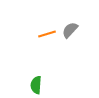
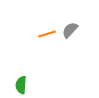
green semicircle: moved 15 px left
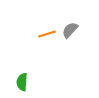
green semicircle: moved 1 px right, 3 px up
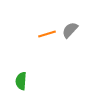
green semicircle: moved 1 px left, 1 px up
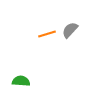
green semicircle: rotated 90 degrees clockwise
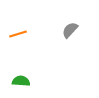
orange line: moved 29 px left
